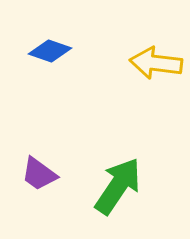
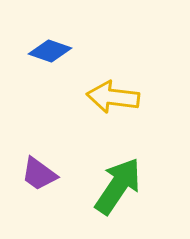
yellow arrow: moved 43 px left, 34 px down
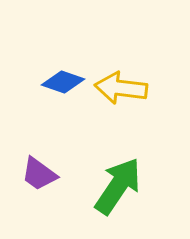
blue diamond: moved 13 px right, 31 px down
yellow arrow: moved 8 px right, 9 px up
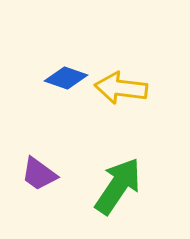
blue diamond: moved 3 px right, 4 px up
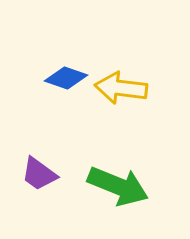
green arrow: rotated 78 degrees clockwise
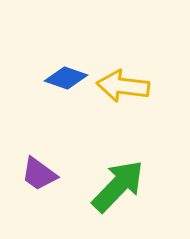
yellow arrow: moved 2 px right, 2 px up
green arrow: rotated 68 degrees counterclockwise
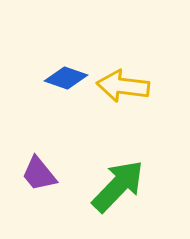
purple trapezoid: rotated 15 degrees clockwise
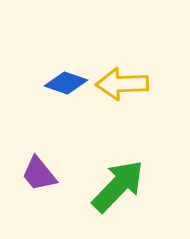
blue diamond: moved 5 px down
yellow arrow: moved 1 px left, 2 px up; rotated 9 degrees counterclockwise
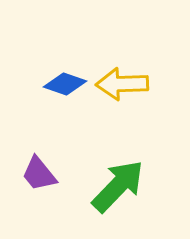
blue diamond: moved 1 px left, 1 px down
